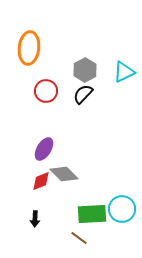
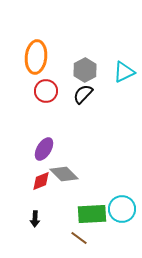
orange ellipse: moved 7 px right, 9 px down
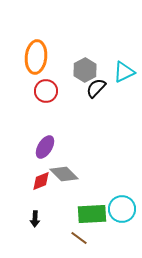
black semicircle: moved 13 px right, 6 px up
purple ellipse: moved 1 px right, 2 px up
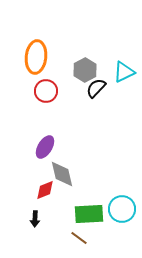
gray diamond: moved 2 px left; rotated 32 degrees clockwise
red diamond: moved 4 px right, 9 px down
green rectangle: moved 3 px left
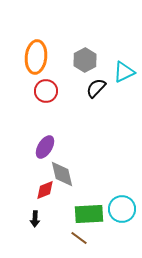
gray hexagon: moved 10 px up
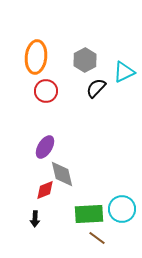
brown line: moved 18 px right
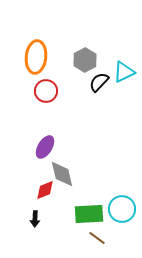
black semicircle: moved 3 px right, 6 px up
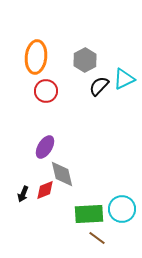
cyan triangle: moved 7 px down
black semicircle: moved 4 px down
black arrow: moved 12 px left, 25 px up; rotated 21 degrees clockwise
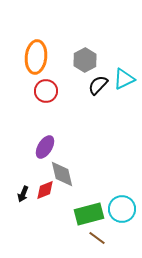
black semicircle: moved 1 px left, 1 px up
green rectangle: rotated 12 degrees counterclockwise
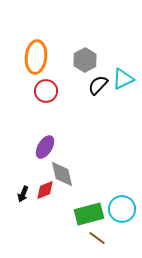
cyan triangle: moved 1 px left
